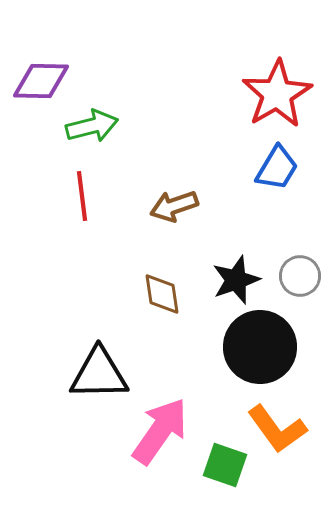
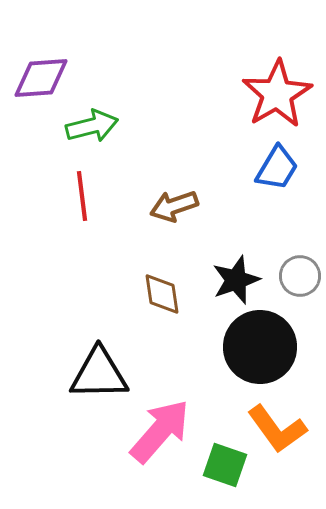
purple diamond: moved 3 px up; rotated 6 degrees counterclockwise
pink arrow: rotated 6 degrees clockwise
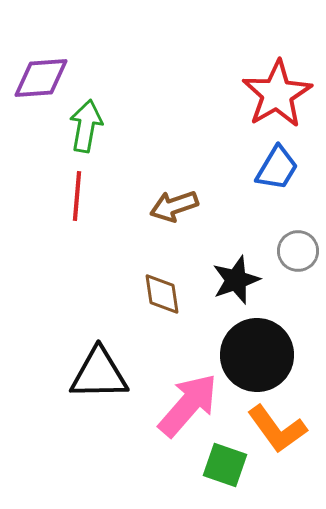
green arrow: moved 6 px left; rotated 66 degrees counterclockwise
red line: moved 5 px left; rotated 12 degrees clockwise
gray circle: moved 2 px left, 25 px up
black circle: moved 3 px left, 8 px down
pink arrow: moved 28 px right, 26 px up
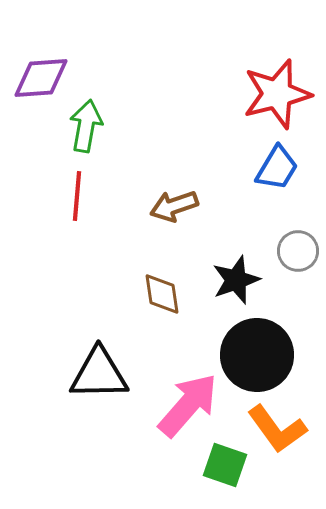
red star: rotated 16 degrees clockwise
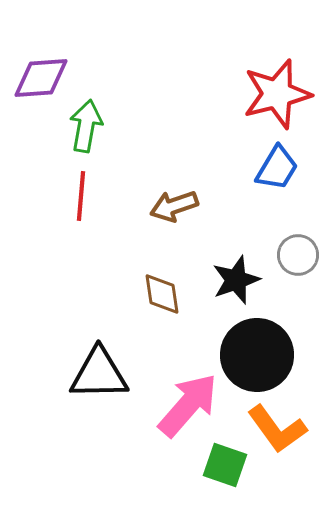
red line: moved 4 px right
gray circle: moved 4 px down
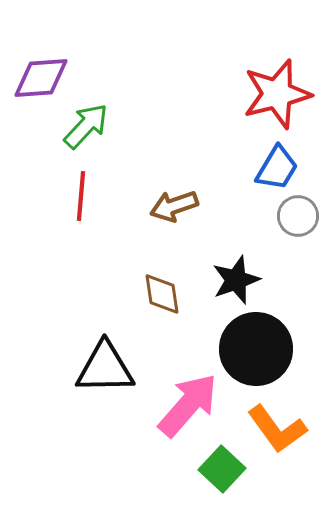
green arrow: rotated 33 degrees clockwise
gray circle: moved 39 px up
black circle: moved 1 px left, 6 px up
black triangle: moved 6 px right, 6 px up
green square: moved 3 px left, 4 px down; rotated 24 degrees clockwise
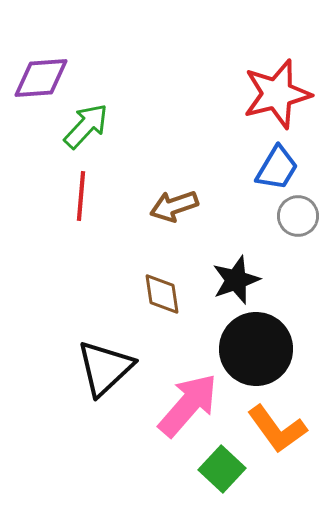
black triangle: rotated 42 degrees counterclockwise
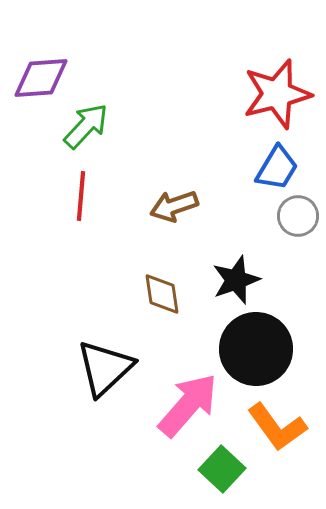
orange L-shape: moved 2 px up
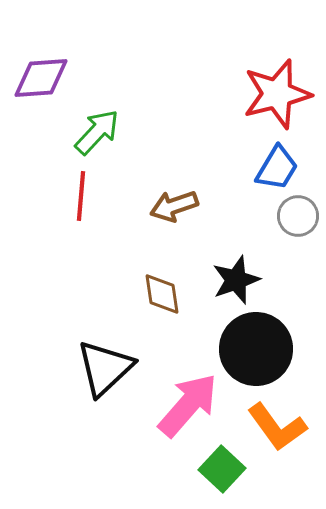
green arrow: moved 11 px right, 6 px down
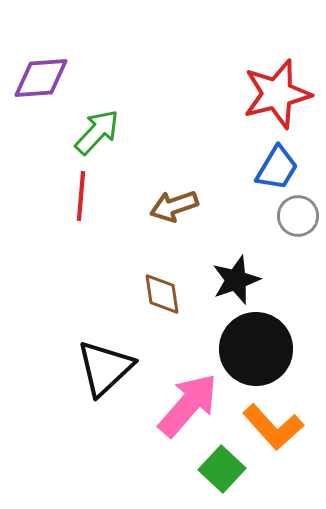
orange L-shape: moved 4 px left; rotated 6 degrees counterclockwise
